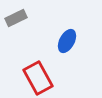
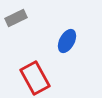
red rectangle: moved 3 px left
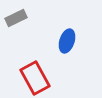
blue ellipse: rotated 10 degrees counterclockwise
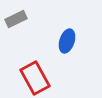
gray rectangle: moved 1 px down
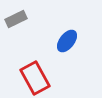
blue ellipse: rotated 20 degrees clockwise
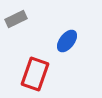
red rectangle: moved 4 px up; rotated 48 degrees clockwise
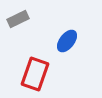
gray rectangle: moved 2 px right
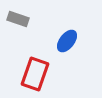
gray rectangle: rotated 45 degrees clockwise
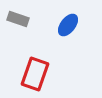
blue ellipse: moved 1 px right, 16 px up
